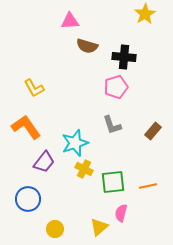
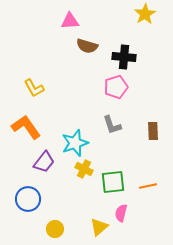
brown rectangle: rotated 42 degrees counterclockwise
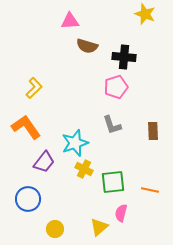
yellow star: rotated 20 degrees counterclockwise
yellow L-shape: rotated 105 degrees counterclockwise
orange line: moved 2 px right, 4 px down; rotated 24 degrees clockwise
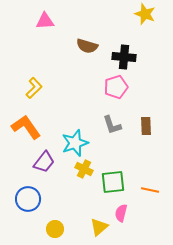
pink triangle: moved 25 px left
brown rectangle: moved 7 px left, 5 px up
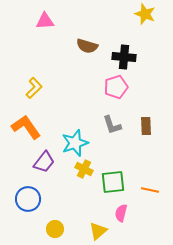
yellow triangle: moved 1 px left, 4 px down
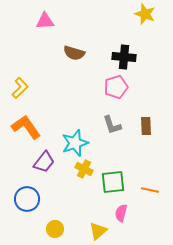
brown semicircle: moved 13 px left, 7 px down
yellow L-shape: moved 14 px left
blue circle: moved 1 px left
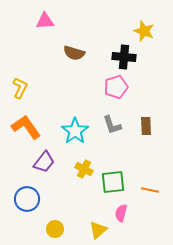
yellow star: moved 1 px left, 17 px down
yellow L-shape: rotated 20 degrees counterclockwise
cyan star: moved 12 px up; rotated 16 degrees counterclockwise
yellow triangle: moved 1 px up
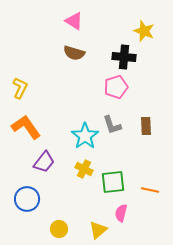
pink triangle: moved 29 px right; rotated 36 degrees clockwise
cyan star: moved 10 px right, 5 px down
yellow circle: moved 4 px right
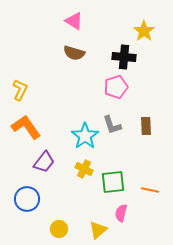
yellow star: rotated 15 degrees clockwise
yellow L-shape: moved 2 px down
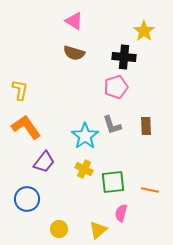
yellow L-shape: rotated 15 degrees counterclockwise
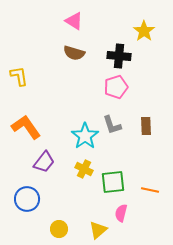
black cross: moved 5 px left, 1 px up
yellow L-shape: moved 1 px left, 14 px up; rotated 20 degrees counterclockwise
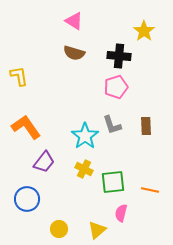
yellow triangle: moved 1 px left
